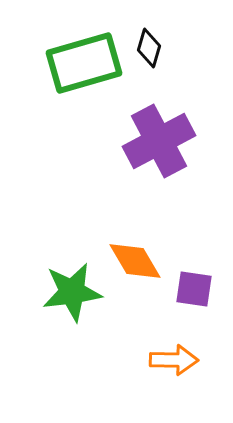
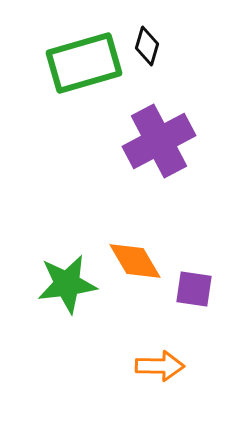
black diamond: moved 2 px left, 2 px up
green star: moved 5 px left, 8 px up
orange arrow: moved 14 px left, 6 px down
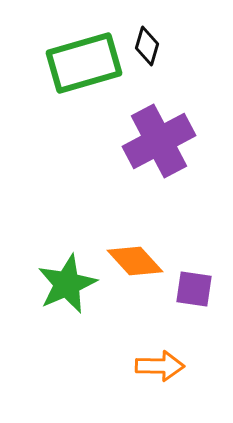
orange diamond: rotated 12 degrees counterclockwise
green star: rotated 16 degrees counterclockwise
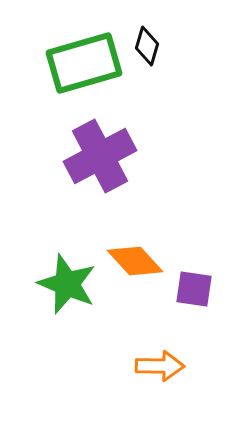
purple cross: moved 59 px left, 15 px down
green star: rotated 26 degrees counterclockwise
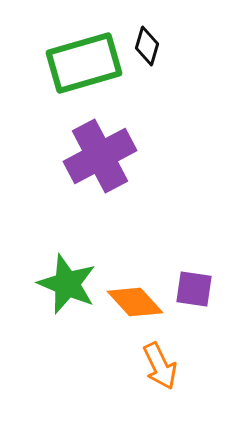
orange diamond: moved 41 px down
orange arrow: rotated 63 degrees clockwise
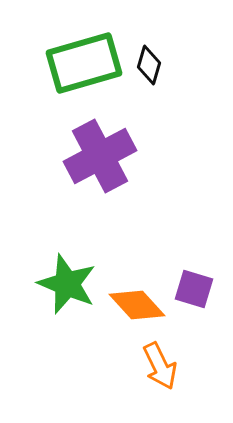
black diamond: moved 2 px right, 19 px down
purple square: rotated 9 degrees clockwise
orange diamond: moved 2 px right, 3 px down
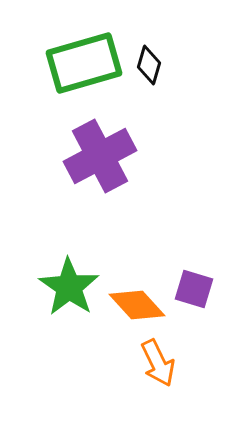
green star: moved 2 px right, 3 px down; rotated 12 degrees clockwise
orange arrow: moved 2 px left, 3 px up
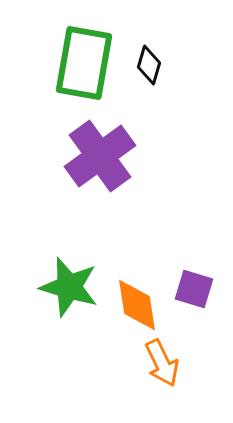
green rectangle: rotated 64 degrees counterclockwise
purple cross: rotated 8 degrees counterclockwise
green star: rotated 18 degrees counterclockwise
orange diamond: rotated 34 degrees clockwise
orange arrow: moved 4 px right
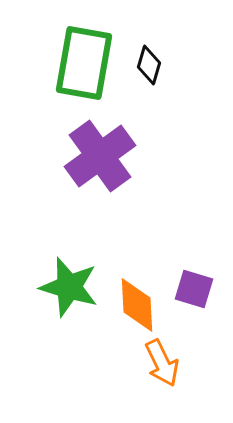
orange diamond: rotated 6 degrees clockwise
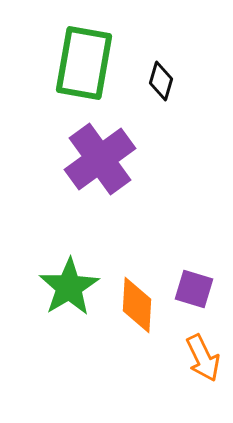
black diamond: moved 12 px right, 16 px down
purple cross: moved 3 px down
green star: rotated 24 degrees clockwise
orange diamond: rotated 6 degrees clockwise
orange arrow: moved 41 px right, 5 px up
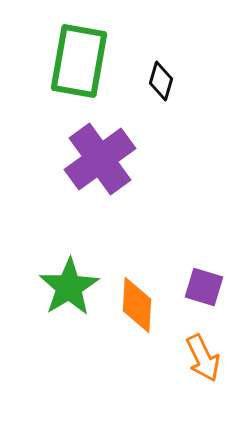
green rectangle: moved 5 px left, 2 px up
purple square: moved 10 px right, 2 px up
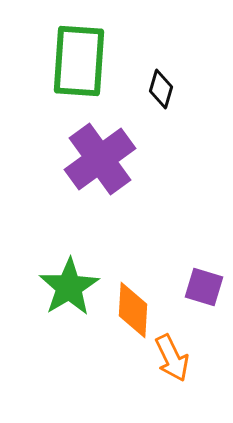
green rectangle: rotated 6 degrees counterclockwise
black diamond: moved 8 px down
orange diamond: moved 4 px left, 5 px down
orange arrow: moved 31 px left
